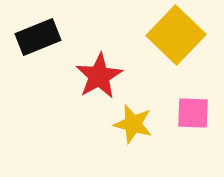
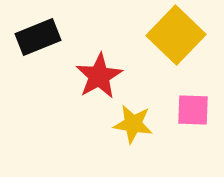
pink square: moved 3 px up
yellow star: rotated 6 degrees counterclockwise
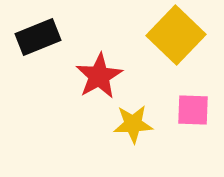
yellow star: rotated 12 degrees counterclockwise
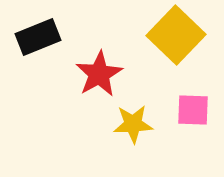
red star: moved 2 px up
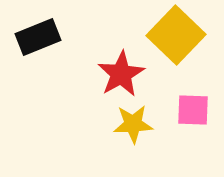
red star: moved 22 px right
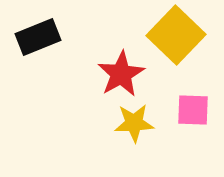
yellow star: moved 1 px right, 1 px up
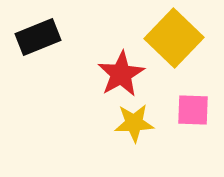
yellow square: moved 2 px left, 3 px down
